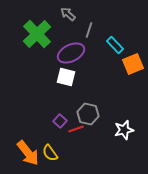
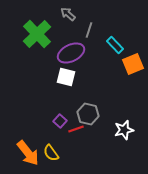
yellow semicircle: moved 1 px right
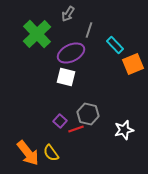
gray arrow: rotated 98 degrees counterclockwise
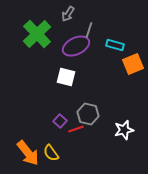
cyan rectangle: rotated 30 degrees counterclockwise
purple ellipse: moved 5 px right, 7 px up
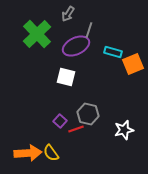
cyan rectangle: moved 2 px left, 7 px down
orange arrow: rotated 56 degrees counterclockwise
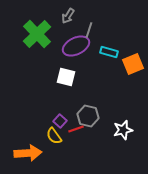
gray arrow: moved 2 px down
cyan rectangle: moved 4 px left
gray hexagon: moved 2 px down
white star: moved 1 px left
yellow semicircle: moved 3 px right, 17 px up
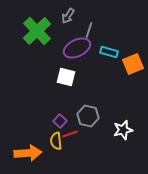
green cross: moved 3 px up
purple ellipse: moved 1 px right, 2 px down
red line: moved 6 px left, 5 px down
yellow semicircle: moved 2 px right, 5 px down; rotated 30 degrees clockwise
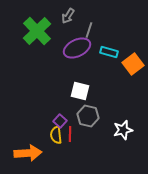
orange square: rotated 15 degrees counterclockwise
white square: moved 14 px right, 14 px down
red line: rotated 70 degrees counterclockwise
yellow semicircle: moved 6 px up
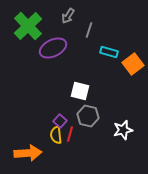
green cross: moved 9 px left, 5 px up
purple ellipse: moved 24 px left
red line: rotated 14 degrees clockwise
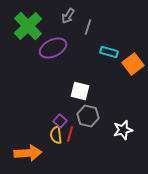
gray line: moved 1 px left, 3 px up
